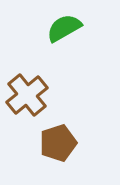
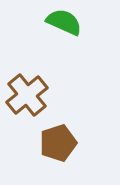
green semicircle: moved 6 px up; rotated 54 degrees clockwise
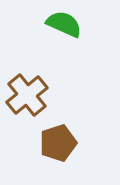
green semicircle: moved 2 px down
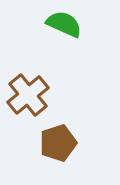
brown cross: moved 1 px right
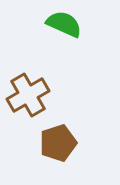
brown cross: rotated 9 degrees clockwise
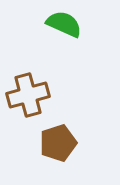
brown cross: rotated 15 degrees clockwise
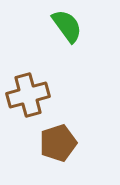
green semicircle: moved 3 px right, 2 px down; rotated 30 degrees clockwise
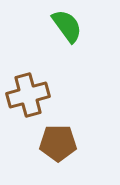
brown pentagon: rotated 18 degrees clockwise
